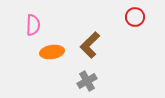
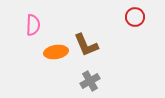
brown L-shape: moved 4 px left; rotated 68 degrees counterclockwise
orange ellipse: moved 4 px right
gray cross: moved 3 px right
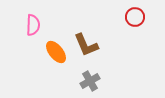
orange ellipse: rotated 60 degrees clockwise
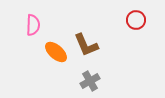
red circle: moved 1 px right, 3 px down
orange ellipse: rotated 10 degrees counterclockwise
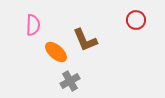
brown L-shape: moved 1 px left, 5 px up
gray cross: moved 20 px left
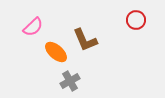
pink semicircle: moved 2 px down; rotated 45 degrees clockwise
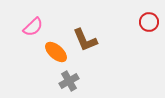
red circle: moved 13 px right, 2 px down
gray cross: moved 1 px left
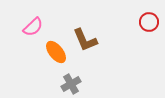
orange ellipse: rotated 10 degrees clockwise
gray cross: moved 2 px right, 3 px down
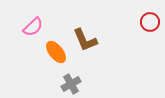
red circle: moved 1 px right
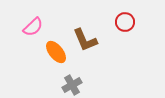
red circle: moved 25 px left
gray cross: moved 1 px right, 1 px down
